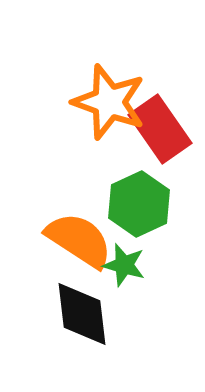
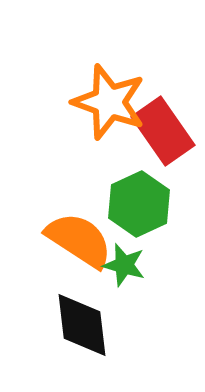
red rectangle: moved 3 px right, 2 px down
black diamond: moved 11 px down
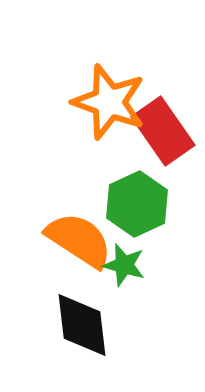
green hexagon: moved 2 px left
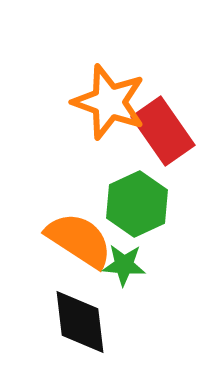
green star: rotated 12 degrees counterclockwise
black diamond: moved 2 px left, 3 px up
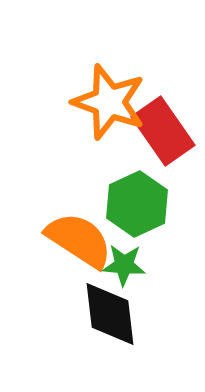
black diamond: moved 30 px right, 8 px up
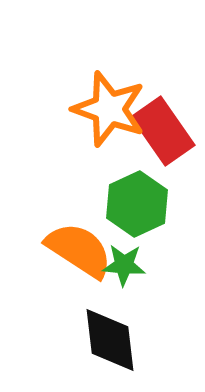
orange star: moved 7 px down
orange semicircle: moved 10 px down
black diamond: moved 26 px down
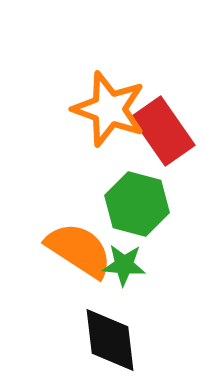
green hexagon: rotated 20 degrees counterclockwise
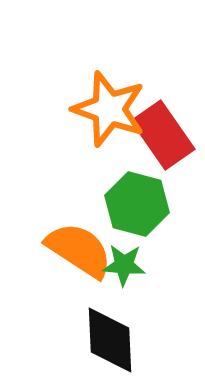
red rectangle: moved 4 px down
black diamond: rotated 4 degrees clockwise
